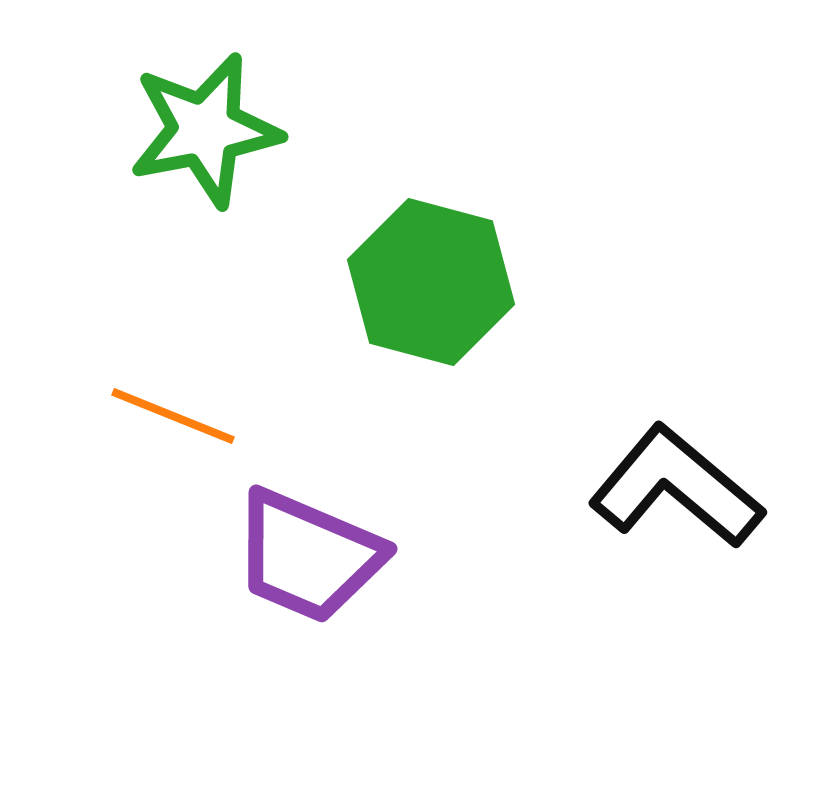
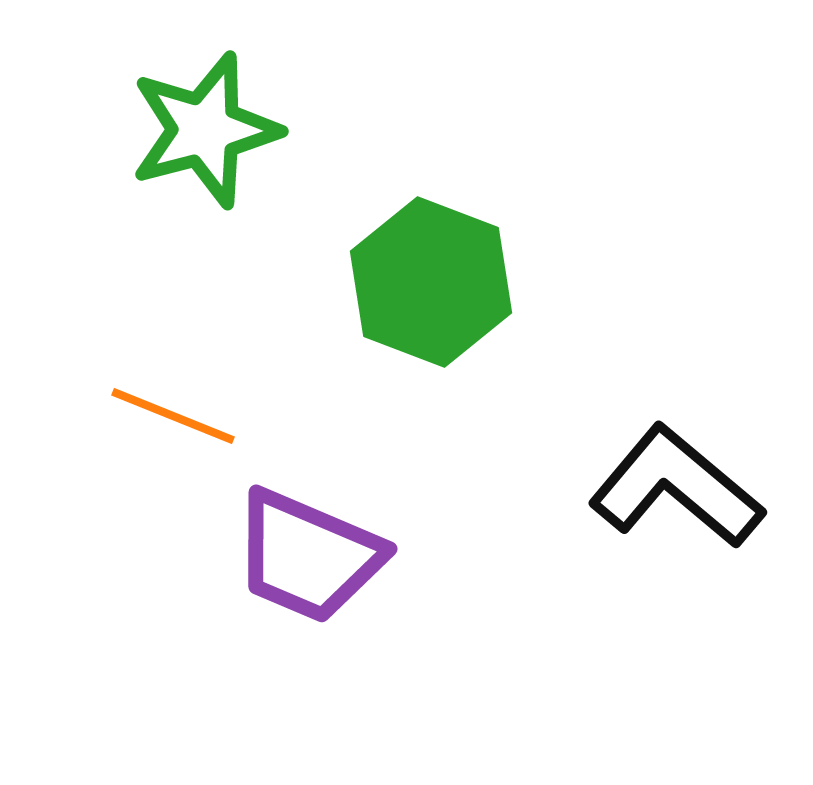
green star: rotated 4 degrees counterclockwise
green hexagon: rotated 6 degrees clockwise
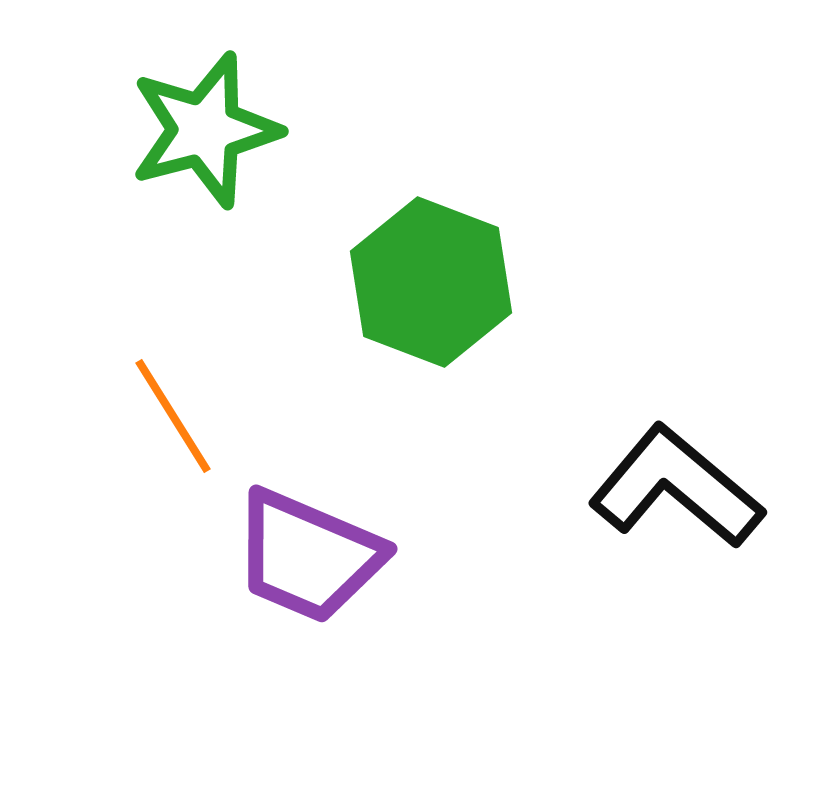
orange line: rotated 36 degrees clockwise
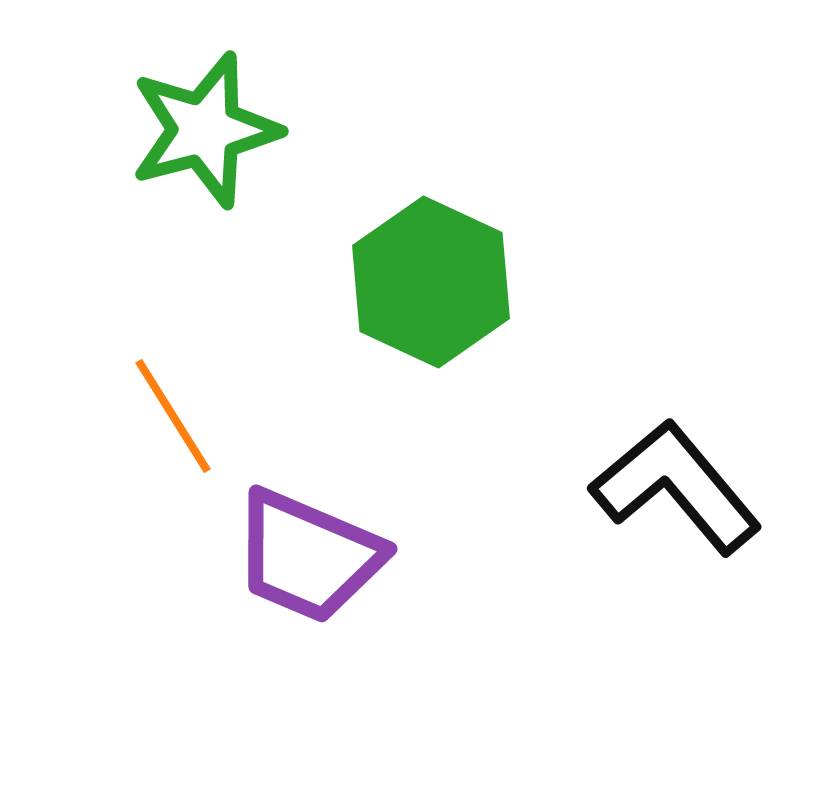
green hexagon: rotated 4 degrees clockwise
black L-shape: rotated 10 degrees clockwise
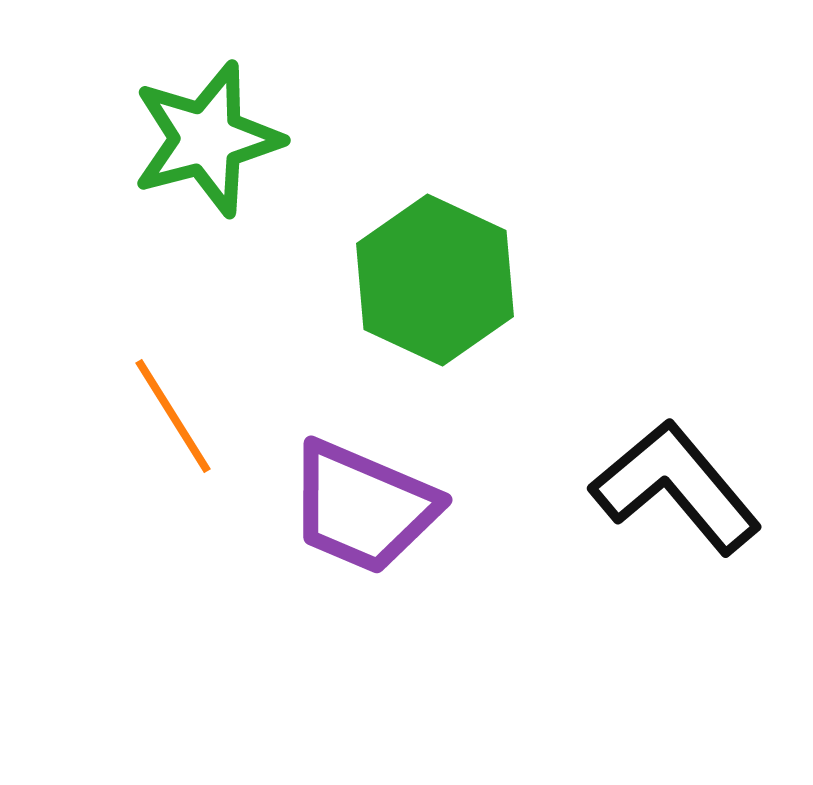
green star: moved 2 px right, 9 px down
green hexagon: moved 4 px right, 2 px up
purple trapezoid: moved 55 px right, 49 px up
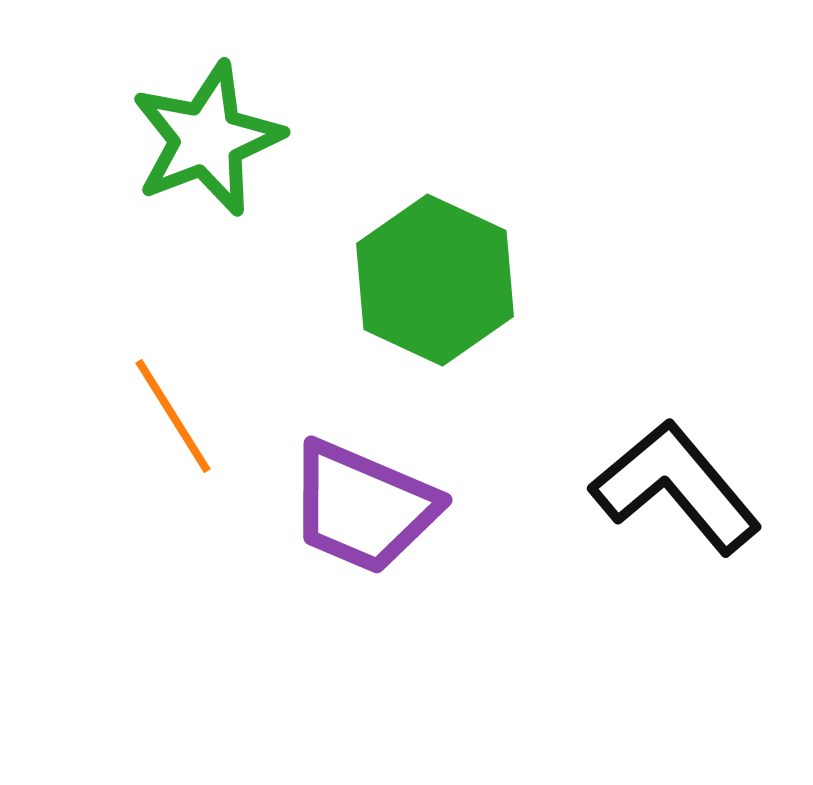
green star: rotated 6 degrees counterclockwise
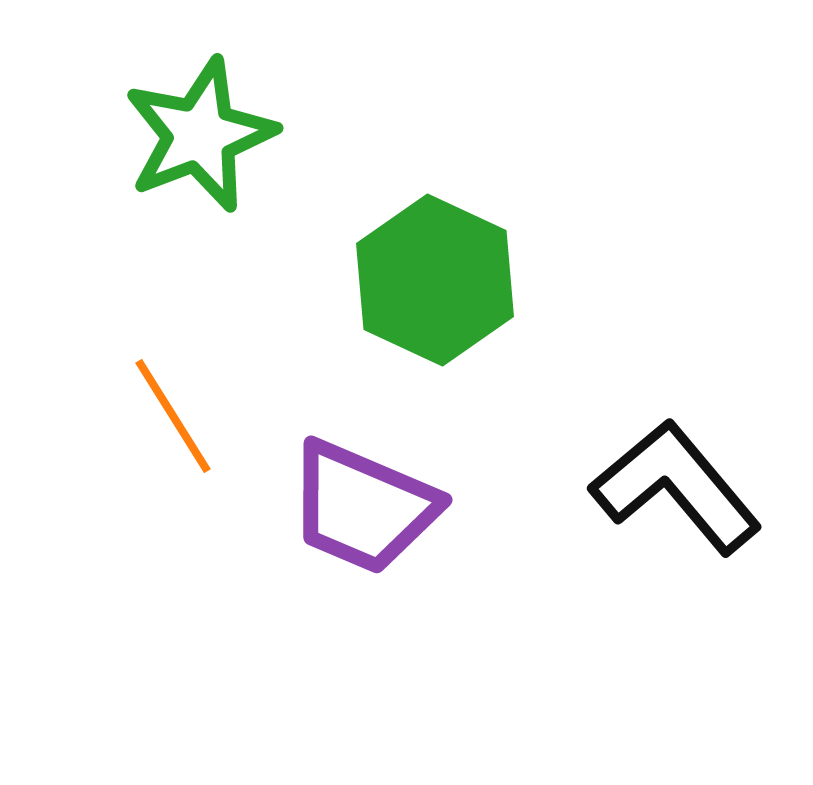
green star: moved 7 px left, 4 px up
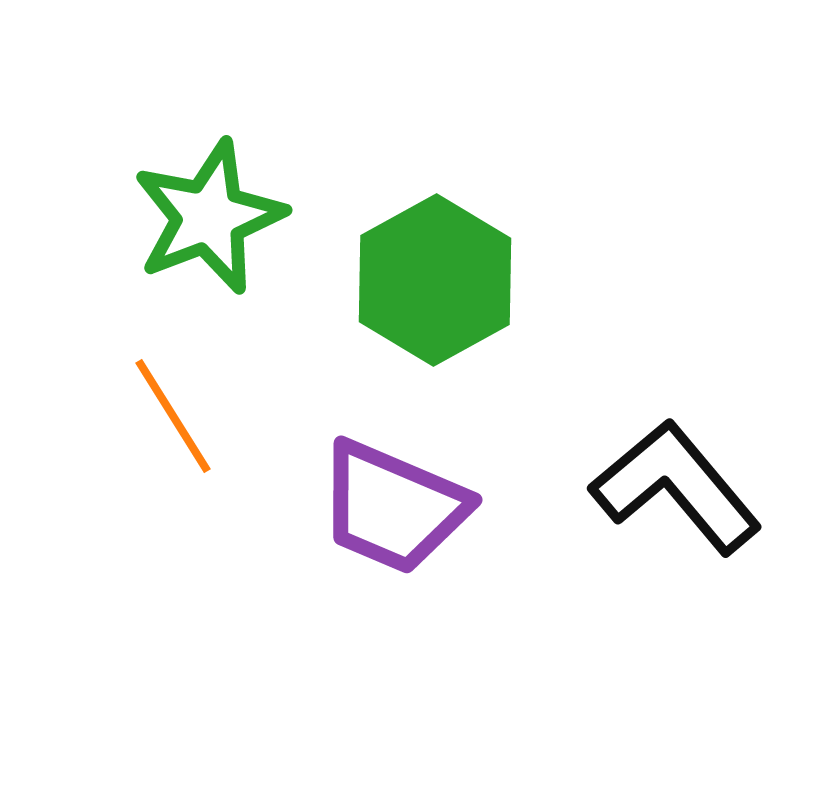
green star: moved 9 px right, 82 px down
green hexagon: rotated 6 degrees clockwise
purple trapezoid: moved 30 px right
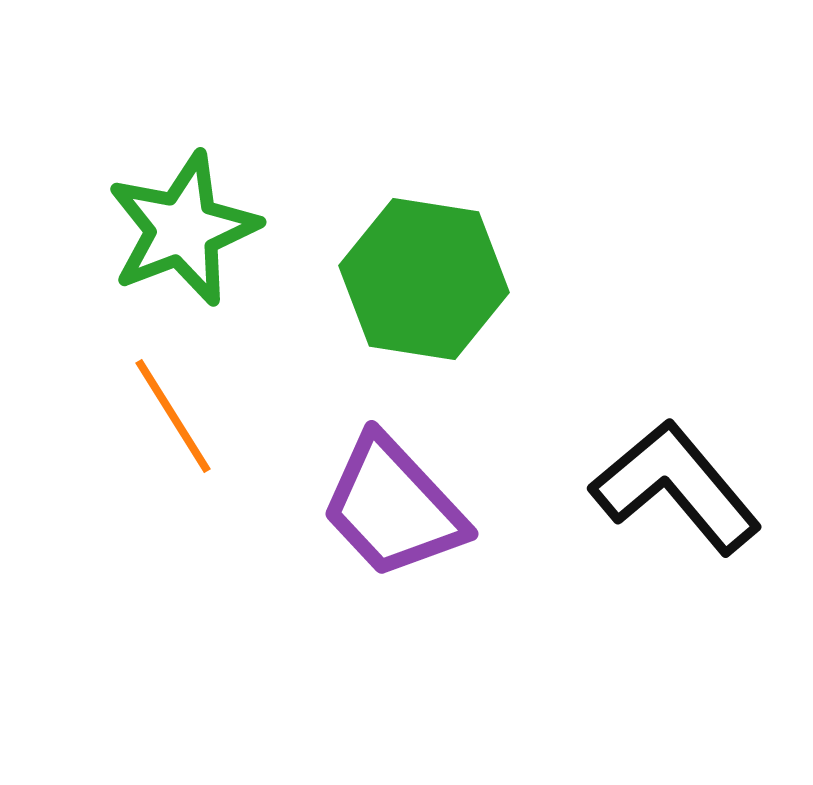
green star: moved 26 px left, 12 px down
green hexagon: moved 11 px left, 1 px up; rotated 22 degrees counterclockwise
purple trapezoid: rotated 24 degrees clockwise
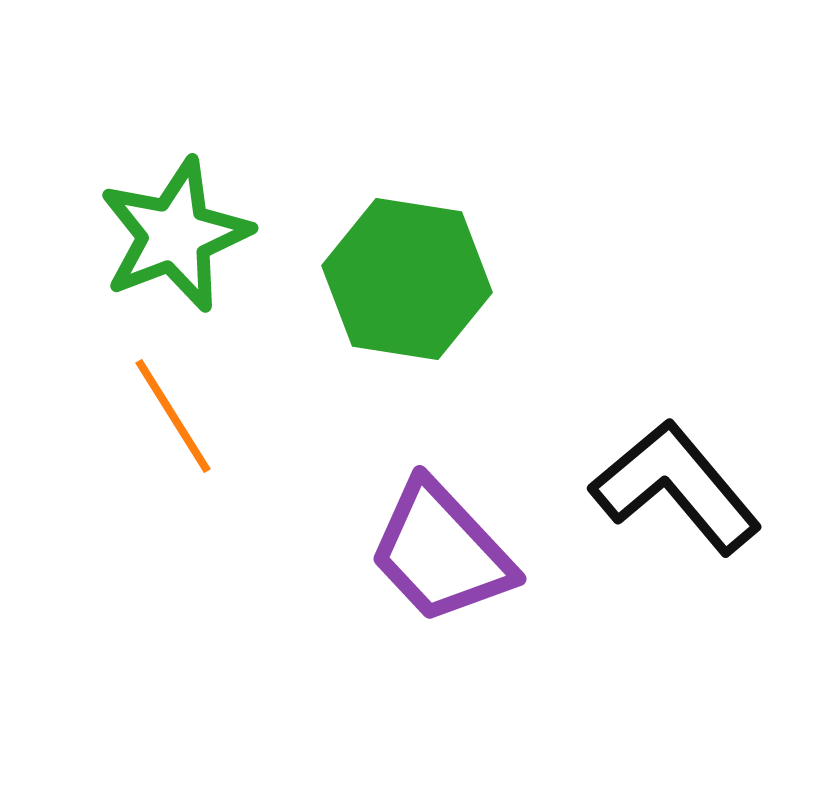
green star: moved 8 px left, 6 px down
green hexagon: moved 17 px left
purple trapezoid: moved 48 px right, 45 px down
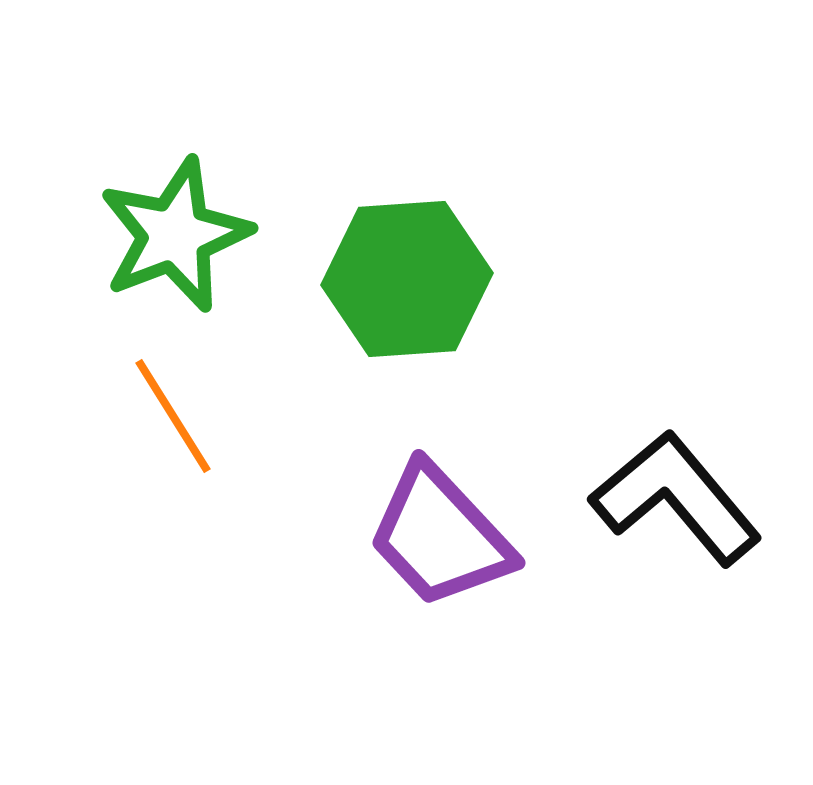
green hexagon: rotated 13 degrees counterclockwise
black L-shape: moved 11 px down
purple trapezoid: moved 1 px left, 16 px up
